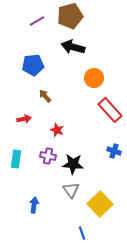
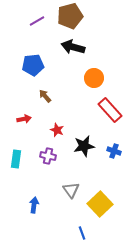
black star: moved 11 px right, 18 px up; rotated 15 degrees counterclockwise
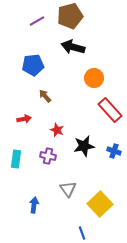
gray triangle: moved 3 px left, 1 px up
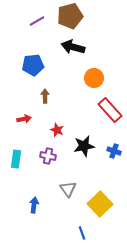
brown arrow: rotated 40 degrees clockwise
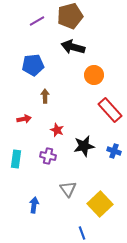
orange circle: moved 3 px up
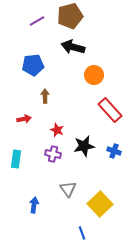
purple cross: moved 5 px right, 2 px up
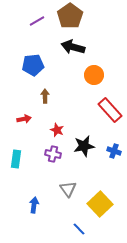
brown pentagon: rotated 20 degrees counterclockwise
blue line: moved 3 px left, 4 px up; rotated 24 degrees counterclockwise
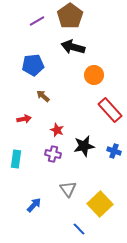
brown arrow: moved 2 px left; rotated 48 degrees counterclockwise
blue arrow: rotated 35 degrees clockwise
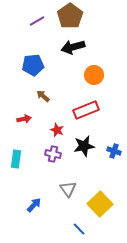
black arrow: rotated 30 degrees counterclockwise
red rectangle: moved 24 px left; rotated 70 degrees counterclockwise
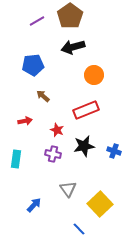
red arrow: moved 1 px right, 2 px down
